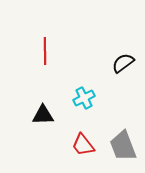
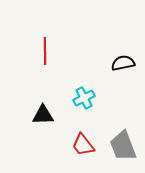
black semicircle: rotated 25 degrees clockwise
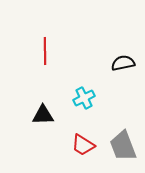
red trapezoid: rotated 20 degrees counterclockwise
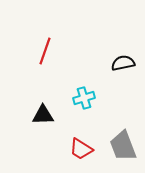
red line: rotated 20 degrees clockwise
cyan cross: rotated 10 degrees clockwise
red trapezoid: moved 2 px left, 4 px down
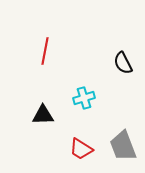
red line: rotated 8 degrees counterclockwise
black semicircle: rotated 105 degrees counterclockwise
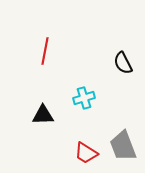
red trapezoid: moved 5 px right, 4 px down
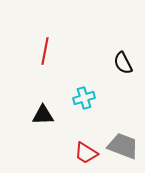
gray trapezoid: rotated 132 degrees clockwise
